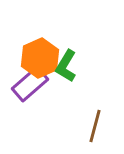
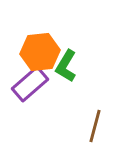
orange hexagon: moved 6 px up; rotated 18 degrees clockwise
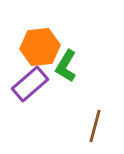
orange hexagon: moved 5 px up
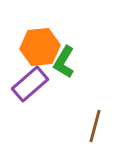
green L-shape: moved 2 px left, 4 px up
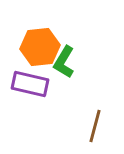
purple rectangle: rotated 54 degrees clockwise
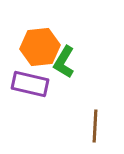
brown line: rotated 12 degrees counterclockwise
